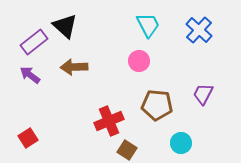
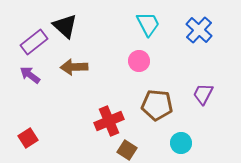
cyan trapezoid: moved 1 px up
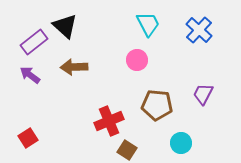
pink circle: moved 2 px left, 1 px up
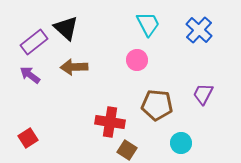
black triangle: moved 1 px right, 2 px down
red cross: moved 1 px right, 1 px down; rotated 32 degrees clockwise
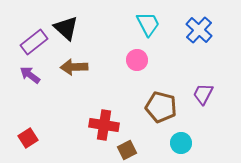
brown pentagon: moved 4 px right, 2 px down; rotated 8 degrees clockwise
red cross: moved 6 px left, 3 px down
brown square: rotated 30 degrees clockwise
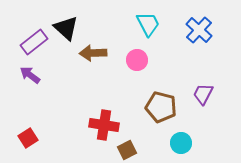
brown arrow: moved 19 px right, 14 px up
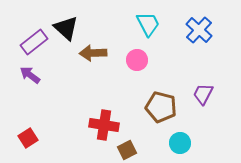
cyan circle: moved 1 px left
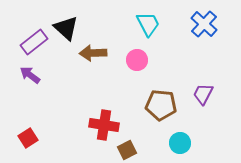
blue cross: moved 5 px right, 6 px up
brown pentagon: moved 2 px up; rotated 8 degrees counterclockwise
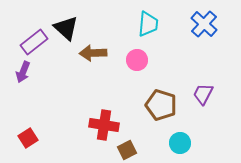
cyan trapezoid: rotated 32 degrees clockwise
purple arrow: moved 7 px left, 3 px up; rotated 105 degrees counterclockwise
brown pentagon: rotated 12 degrees clockwise
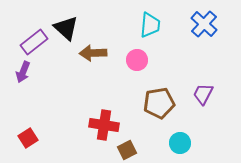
cyan trapezoid: moved 2 px right, 1 px down
brown pentagon: moved 2 px left, 2 px up; rotated 28 degrees counterclockwise
